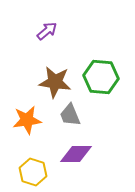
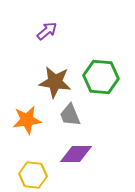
yellow hexagon: moved 3 px down; rotated 12 degrees counterclockwise
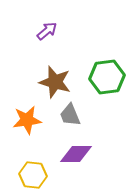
green hexagon: moved 6 px right; rotated 12 degrees counterclockwise
brown star: rotated 8 degrees clockwise
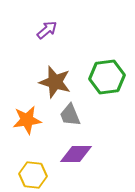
purple arrow: moved 1 px up
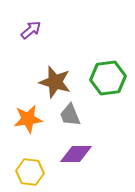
purple arrow: moved 16 px left
green hexagon: moved 1 px right, 1 px down
orange star: moved 1 px right, 1 px up
yellow hexagon: moved 3 px left, 3 px up
